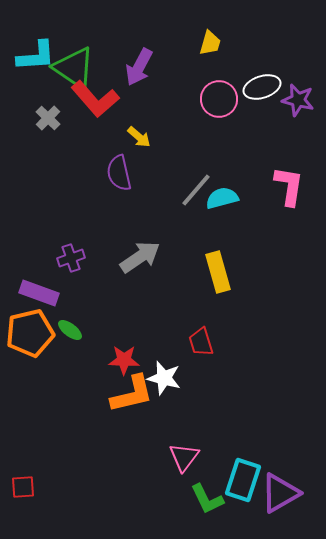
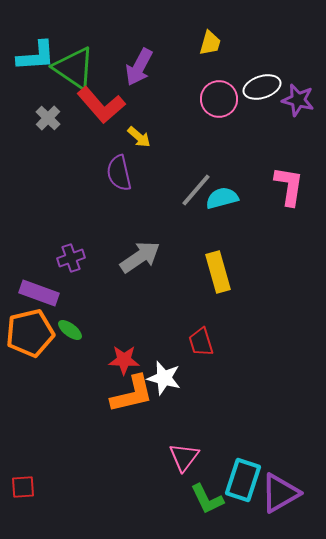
red L-shape: moved 6 px right, 6 px down
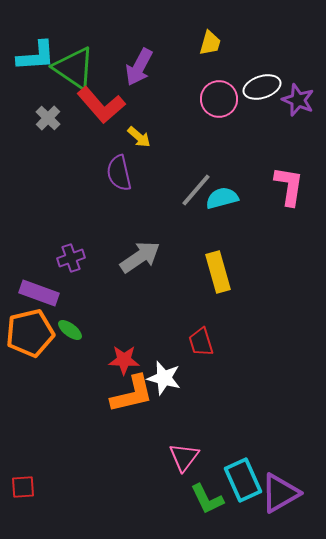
purple star: rotated 8 degrees clockwise
cyan rectangle: rotated 42 degrees counterclockwise
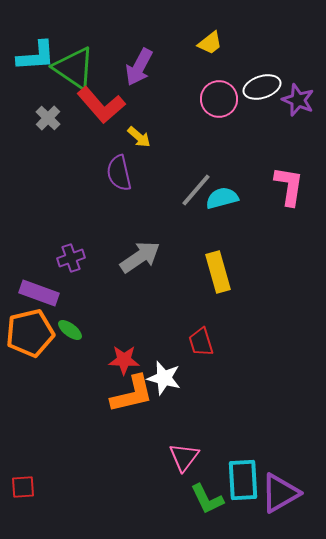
yellow trapezoid: rotated 36 degrees clockwise
cyan rectangle: rotated 21 degrees clockwise
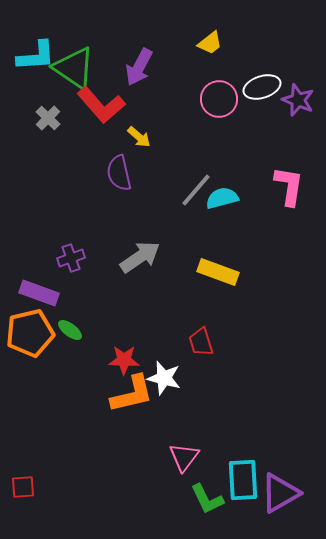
yellow rectangle: rotated 54 degrees counterclockwise
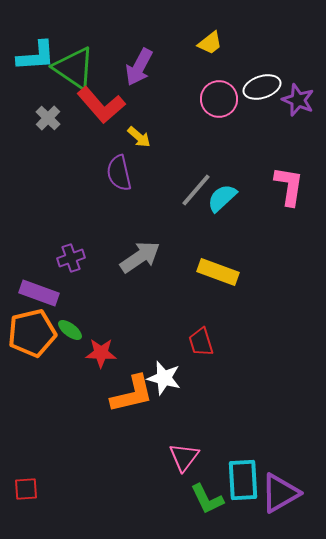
cyan semicircle: rotated 28 degrees counterclockwise
orange pentagon: moved 2 px right
red star: moved 23 px left, 7 px up
red square: moved 3 px right, 2 px down
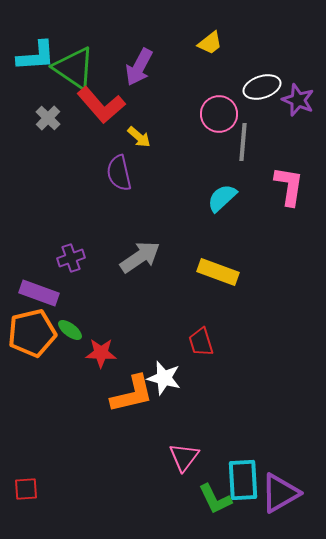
pink circle: moved 15 px down
gray line: moved 47 px right, 48 px up; rotated 36 degrees counterclockwise
green L-shape: moved 8 px right
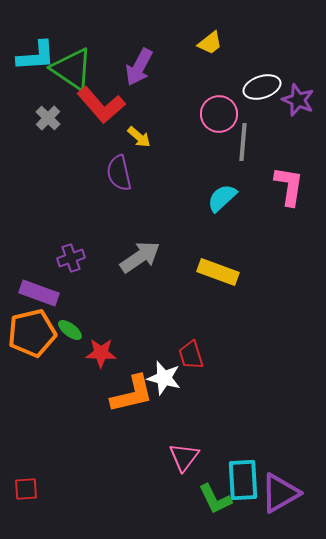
green triangle: moved 2 px left, 1 px down
red trapezoid: moved 10 px left, 13 px down
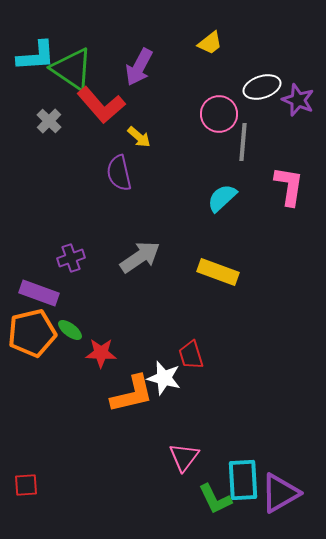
gray cross: moved 1 px right, 3 px down
red square: moved 4 px up
